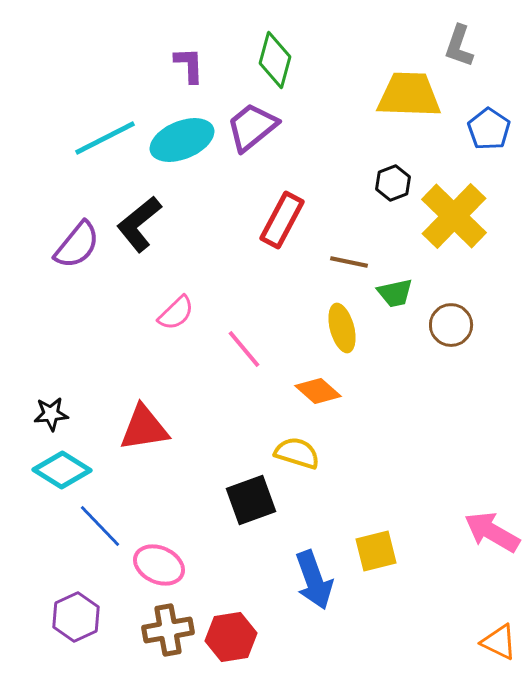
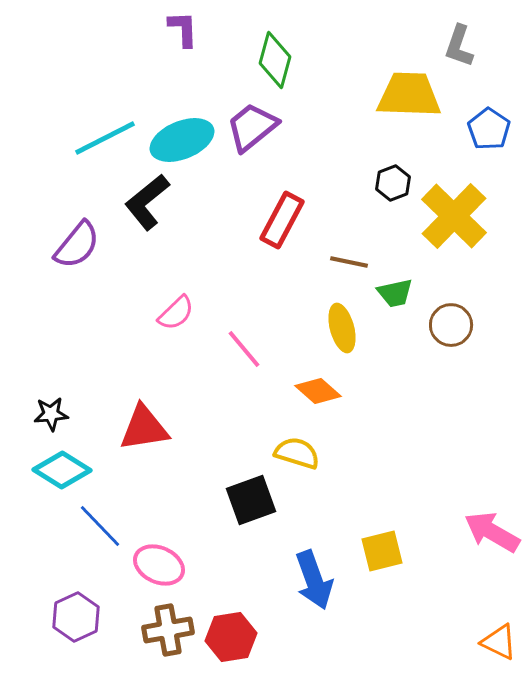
purple L-shape: moved 6 px left, 36 px up
black L-shape: moved 8 px right, 22 px up
yellow square: moved 6 px right
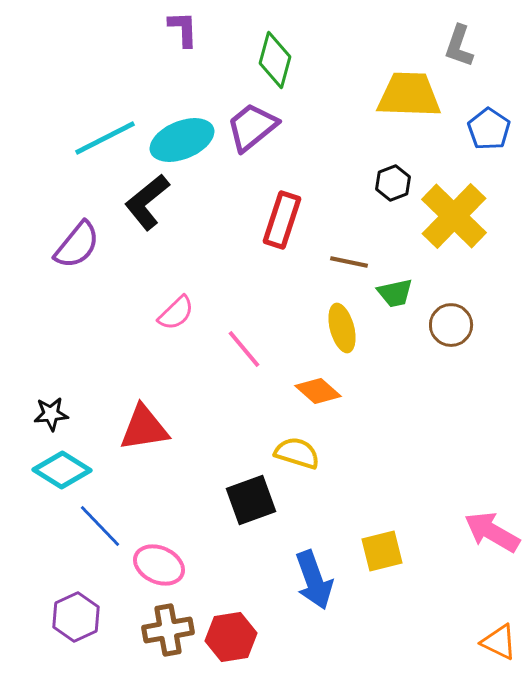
red rectangle: rotated 10 degrees counterclockwise
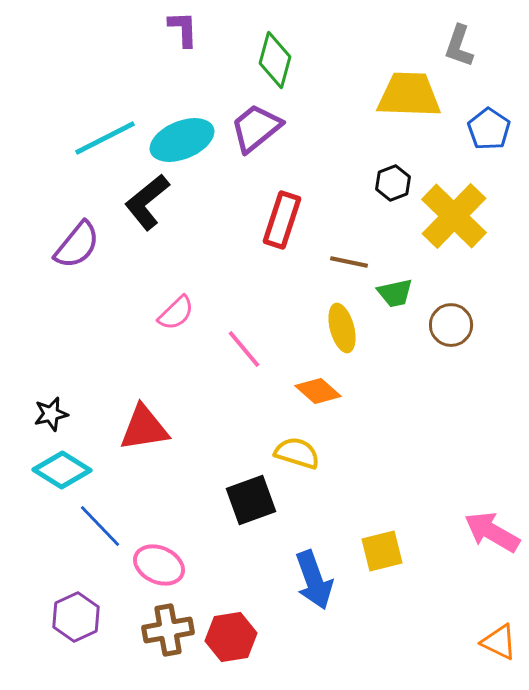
purple trapezoid: moved 4 px right, 1 px down
black star: rotated 8 degrees counterclockwise
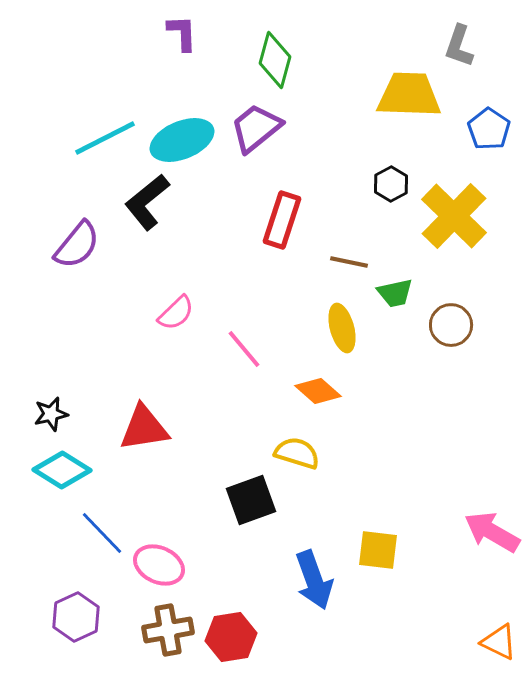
purple L-shape: moved 1 px left, 4 px down
black hexagon: moved 2 px left, 1 px down; rotated 8 degrees counterclockwise
blue line: moved 2 px right, 7 px down
yellow square: moved 4 px left, 1 px up; rotated 21 degrees clockwise
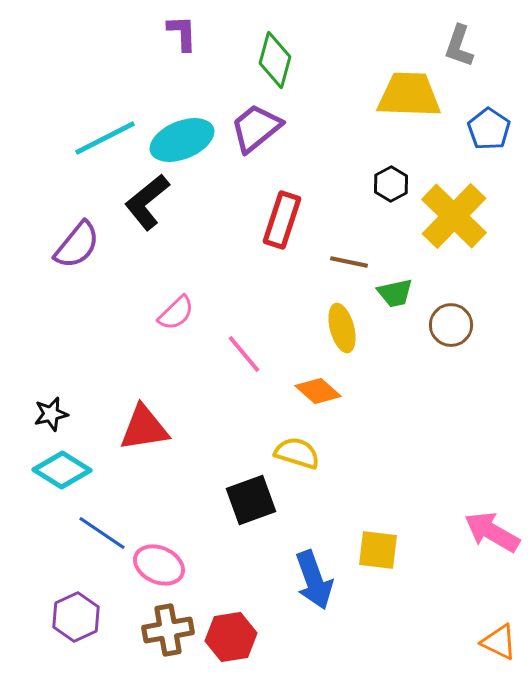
pink line: moved 5 px down
blue line: rotated 12 degrees counterclockwise
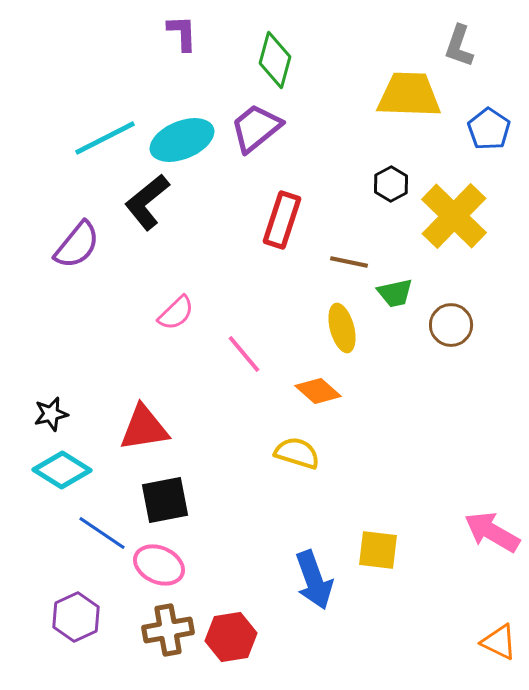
black square: moved 86 px left; rotated 9 degrees clockwise
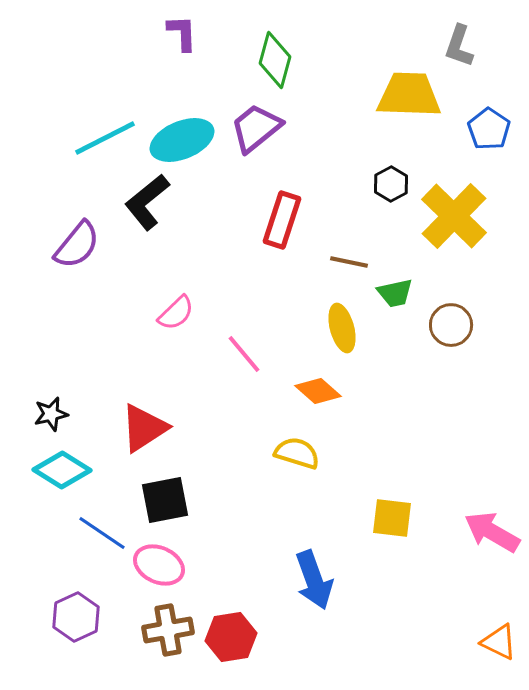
red triangle: rotated 24 degrees counterclockwise
yellow square: moved 14 px right, 32 px up
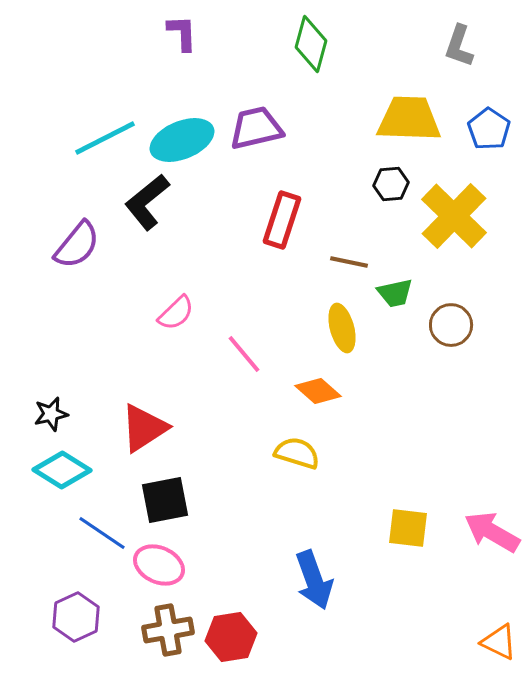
green diamond: moved 36 px right, 16 px up
yellow trapezoid: moved 24 px down
purple trapezoid: rotated 26 degrees clockwise
black hexagon: rotated 24 degrees clockwise
yellow square: moved 16 px right, 10 px down
